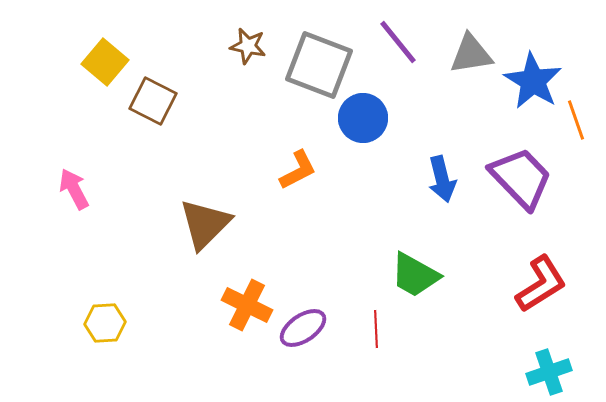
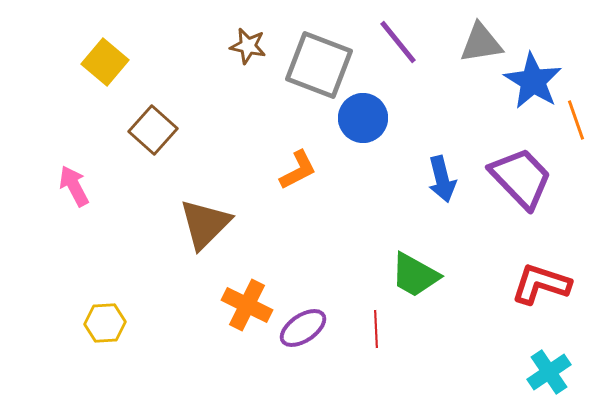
gray triangle: moved 10 px right, 11 px up
brown square: moved 29 px down; rotated 15 degrees clockwise
pink arrow: moved 3 px up
red L-shape: rotated 130 degrees counterclockwise
cyan cross: rotated 15 degrees counterclockwise
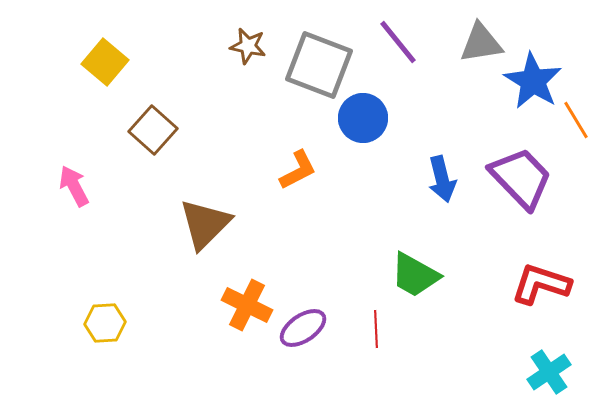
orange line: rotated 12 degrees counterclockwise
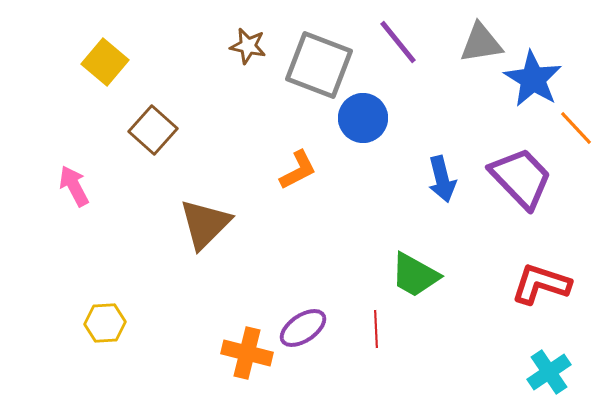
blue star: moved 2 px up
orange line: moved 8 px down; rotated 12 degrees counterclockwise
orange cross: moved 48 px down; rotated 12 degrees counterclockwise
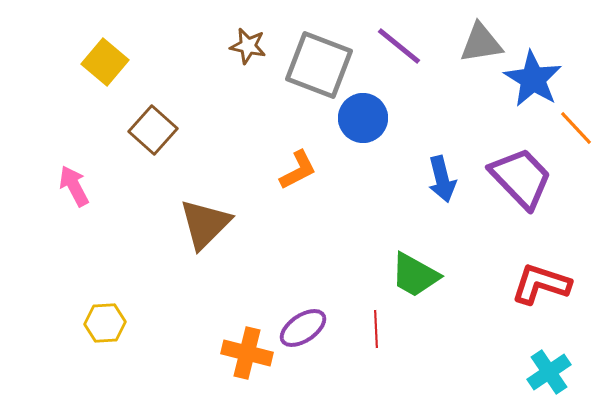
purple line: moved 1 px right, 4 px down; rotated 12 degrees counterclockwise
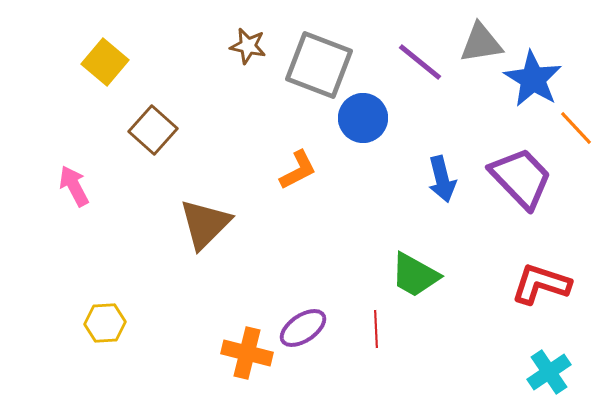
purple line: moved 21 px right, 16 px down
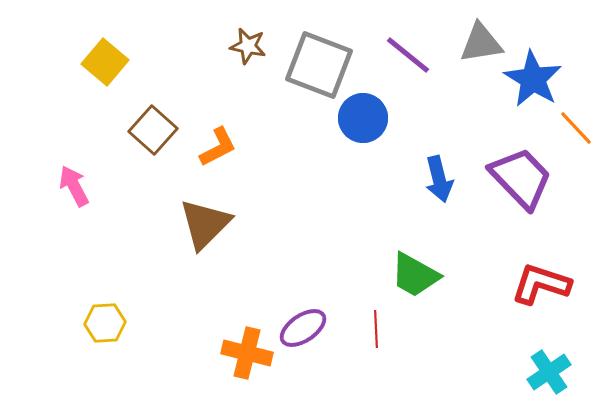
purple line: moved 12 px left, 7 px up
orange L-shape: moved 80 px left, 23 px up
blue arrow: moved 3 px left
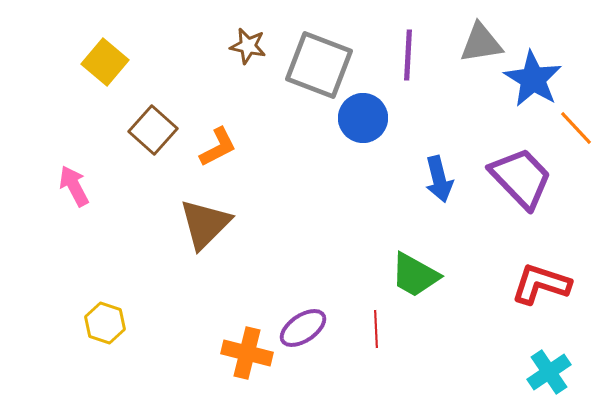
purple line: rotated 54 degrees clockwise
yellow hexagon: rotated 21 degrees clockwise
